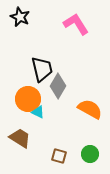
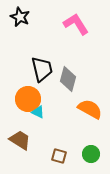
gray diamond: moved 10 px right, 7 px up; rotated 15 degrees counterclockwise
brown trapezoid: moved 2 px down
green circle: moved 1 px right
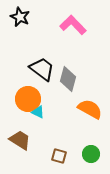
pink L-shape: moved 3 px left, 1 px down; rotated 12 degrees counterclockwise
black trapezoid: rotated 40 degrees counterclockwise
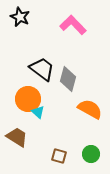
cyan triangle: rotated 16 degrees clockwise
brown trapezoid: moved 3 px left, 3 px up
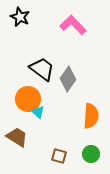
gray diamond: rotated 20 degrees clockwise
orange semicircle: moved 1 px right, 7 px down; rotated 65 degrees clockwise
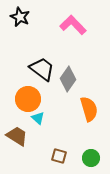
cyan triangle: moved 6 px down
orange semicircle: moved 2 px left, 7 px up; rotated 20 degrees counterclockwise
brown trapezoid: moved 1 px up
green circle: moved 4 px down
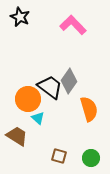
black trapezoid: moved 8 px right, 18 px down
gray diamond: moved 1 px right, 2 px down
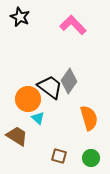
orange semicircle: moved 9 px down
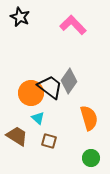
orange circle: moved 3 px right, 6 px up
brown square: moved 10 px left, 15 px up
